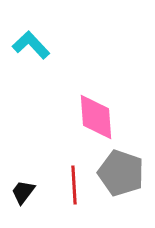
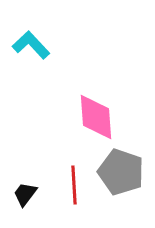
gray pentagon: moved 1 px up
black trapezoid: moved 2 px right, 2 px down
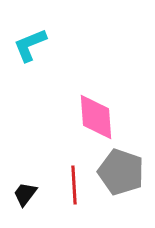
cyan L-shape: moved 1 px left; rotated 69 degrees counterclockwise
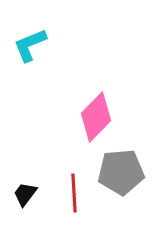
pink diamond: rotated 48 degrees clockwise
gray pentagon: rotated 24 degrees counterclockwise
red line: moved 8 px down
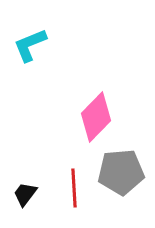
red line: moved 5 px up
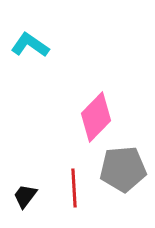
cyan L-shape: rotated 57 degrees clockwise
gray pentagon: moved 2 px right, 3 px up
black trapezoid: moved 2 px down
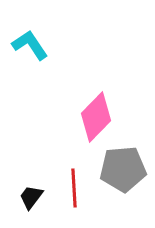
cyan L-shape: rotated 21 degrees clockwise
black trapezoid: moved 6 px right, 1 px down
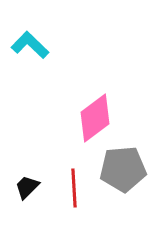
cyan L-shape: rotated 12 degrees counterclockwise
pink diamond: moved 1 px left, 1 px down; rotated 9 degrees clockwise
black trapezoid: moved 4 px left, 10 px up; rotated 8 degrees clockwise
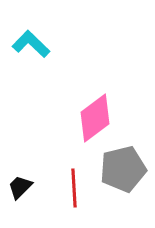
cyan L-shape: moved 1 px right, 1 px up
gray pentagon: rotated 9 degrees counterclockwise
black trapezoid: moved 7 px left
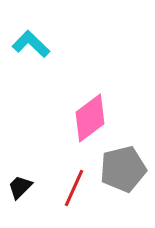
pink diamond: moved 5 px left
red line: rotated 27 degrees clockwise
